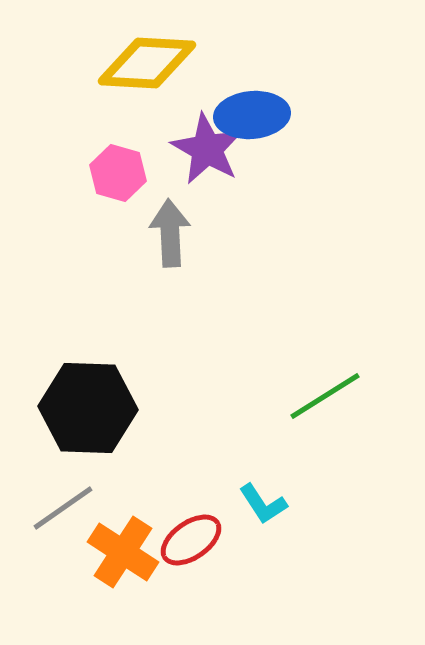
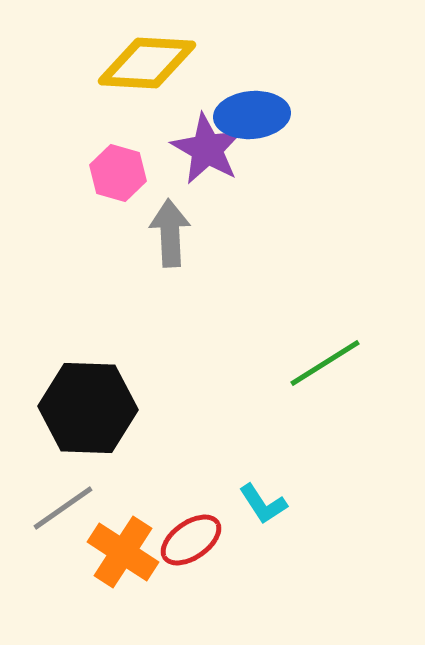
green line: moved 33 px up
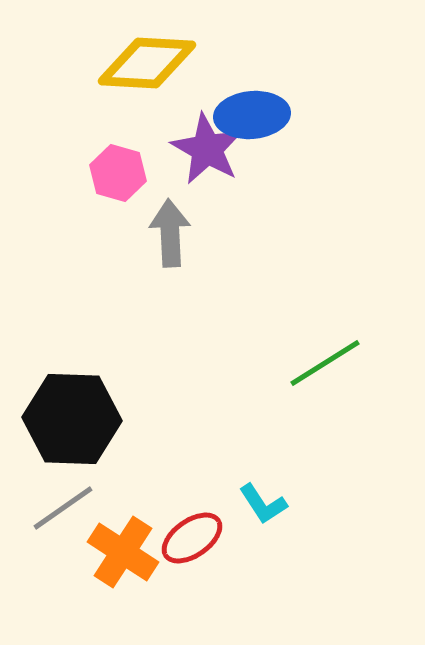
black hexagon: moved 16 px left, 11 px down
red ellipse: moved 1 px right, 2 px up
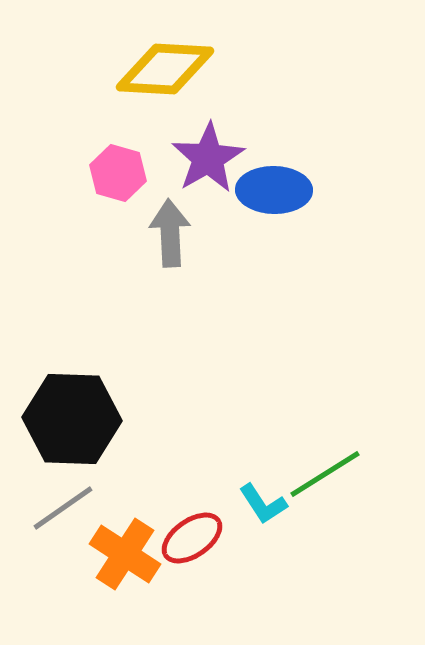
yellow diamond: moved 18 px right, 6 px down
blue ellipse: moved 22 px right, 75 px down; rotated 6 degrees clockwise
purple star: moved 1 px right, 9 px down; rotated 12 degrees clockwise
green line: moved 111 px down
orange cross: moved 2 px right, 2 px down
